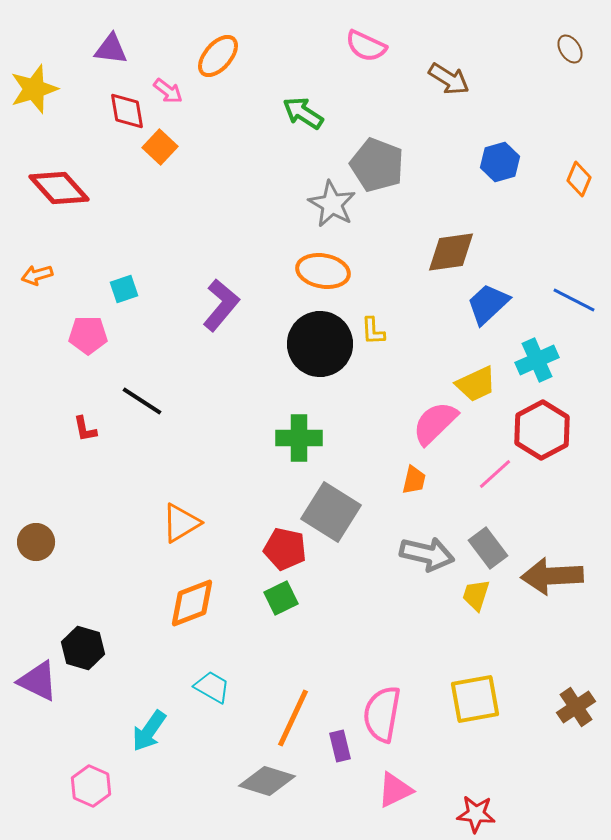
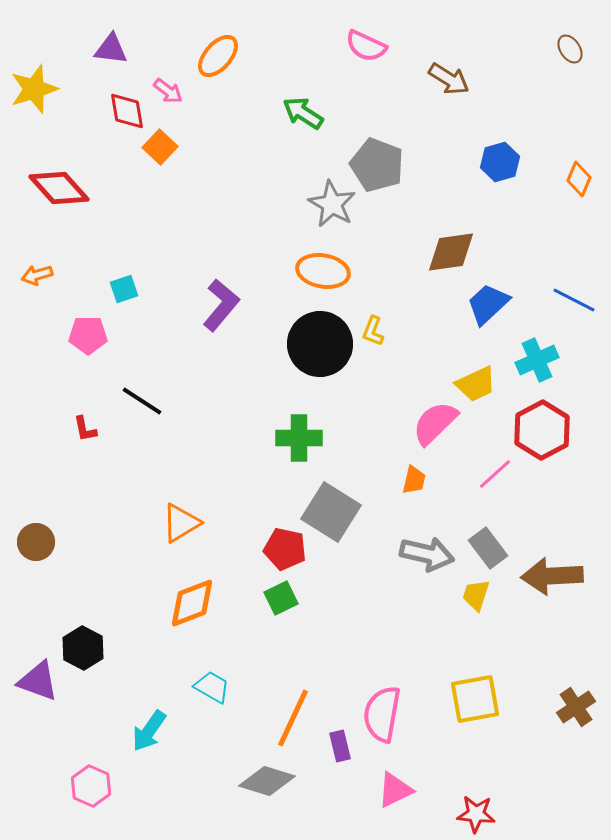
yellow L-shape at (373, 331): rotated 24 degrees clockwise
black hexagon at (83, 648): rotated 12 degrees clockwise
purple triangle at (38, 681): rotated 6 degrees counterclockwise
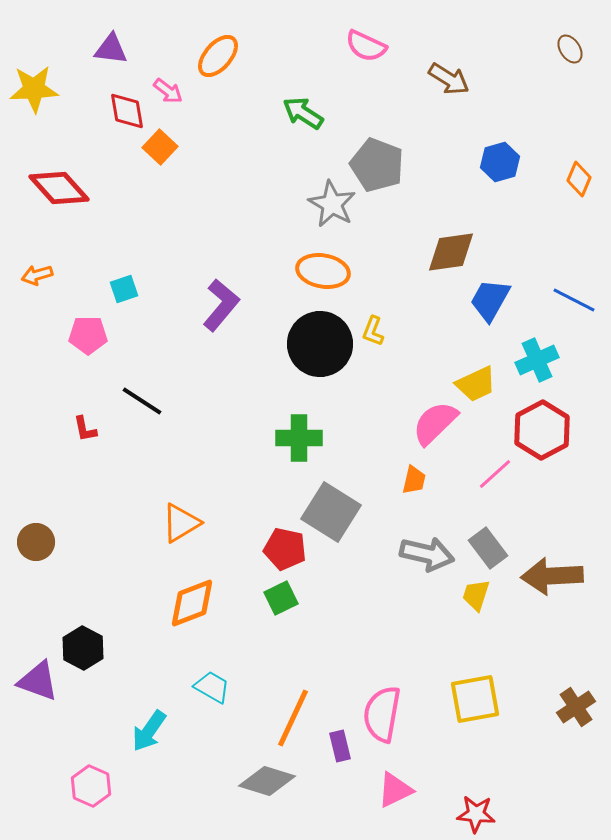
yellow star at (34, 89): rotated 15 degrees clockwise
blue trapezoid at (488, 304): moved 2 px right, 4 px up; rotated 18 degrees counterclockwise
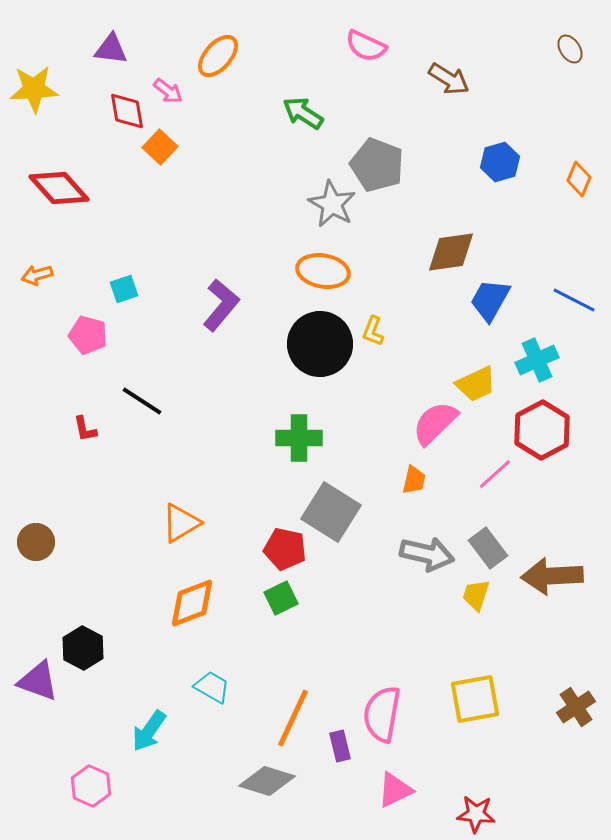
pink pentagon at (88, 335): rotated 15 degrees clockwise
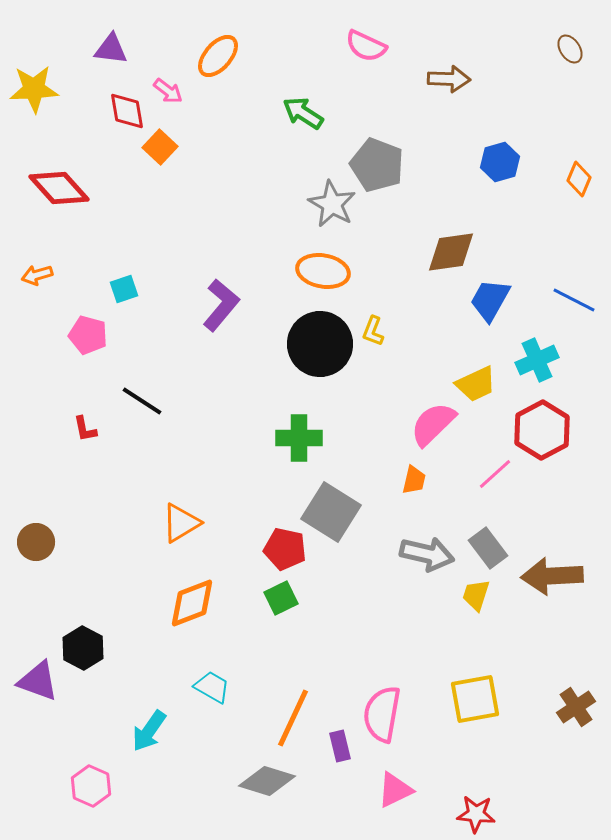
brown arrow at (449, 79): rotated 30 degrees counterclockwise
pink semicircle at (435, 423): moved 2 px left, 1 px down
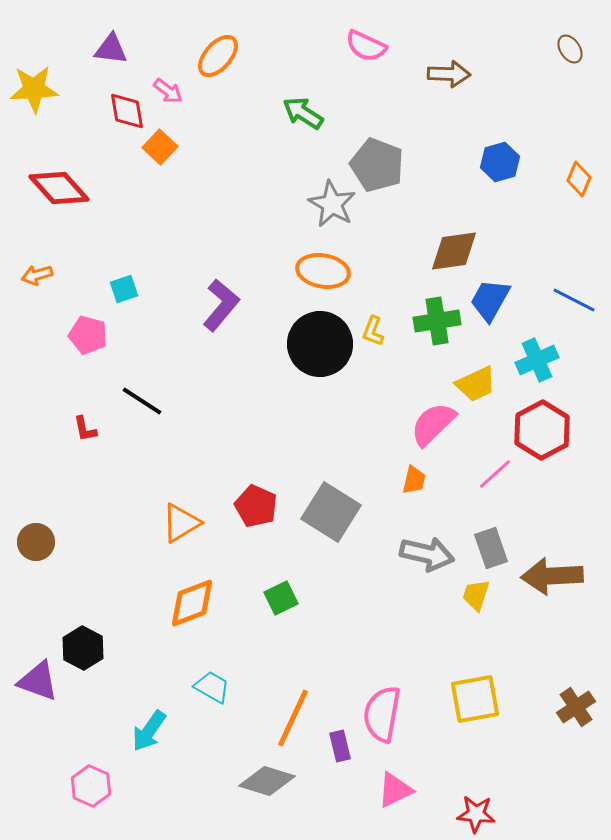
brown arrow at (449, 79): moved 5 px up
brown diamond at (451, 252): moved 3 px right, 1 px up
green cross at (299, 438): moved 138 px right, 117 px up; rotated 9 degrees counterclockwise
gray rectangle at (488, 548): moved 3 px right; rotated 18 degrees clockwise
red pentagon at (285, 549): moved 29 px left, 43 px up; rotated 12 degrees clockwise
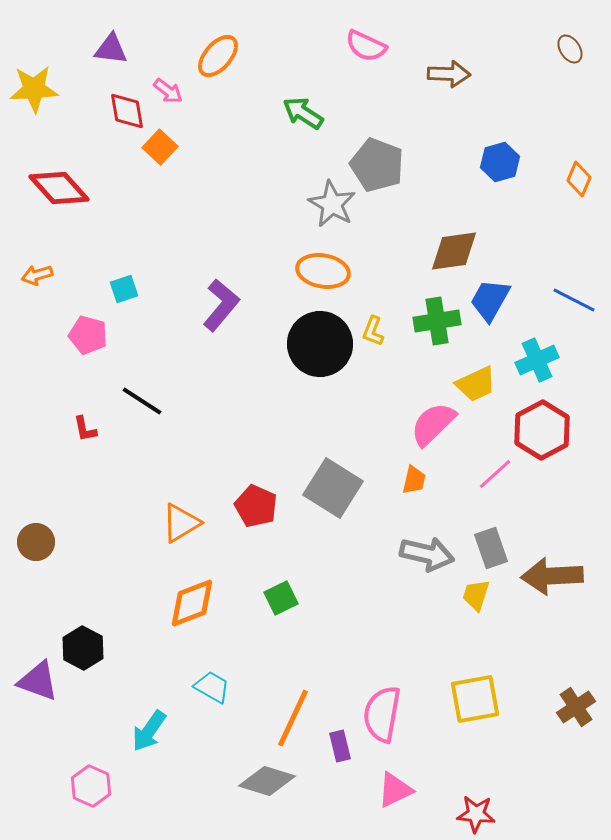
gray square at (331, 512): moved 2 px right, 24 px up
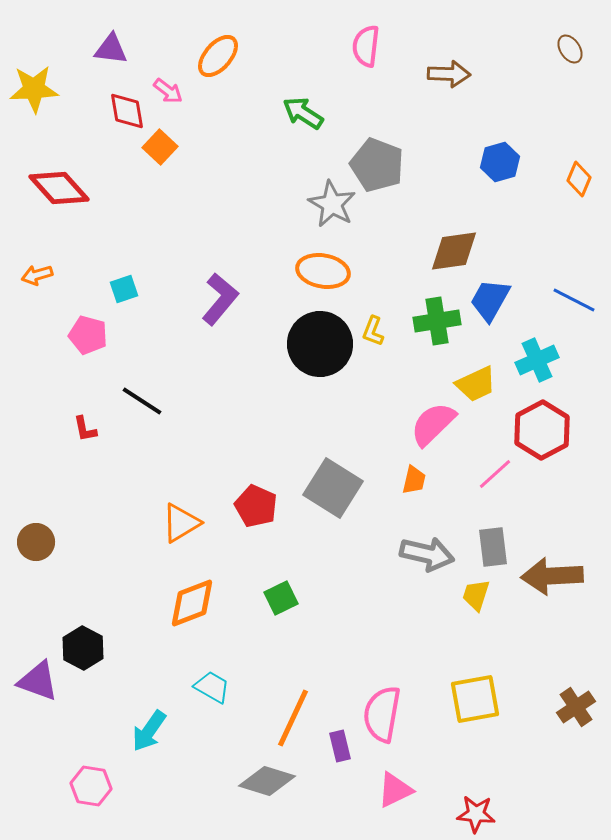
pink semicircle at (366, 46): rotated 72 degrees clockwise
purple L-shape at (221, 305): moved 1 px left, 6 px up
gray rectangle at (491, 548): moved 2 px right, 1 px up; rotated 12 degrees clockwise
pink hexagon at (91, 786): rotated 15 degrees counterclockwise
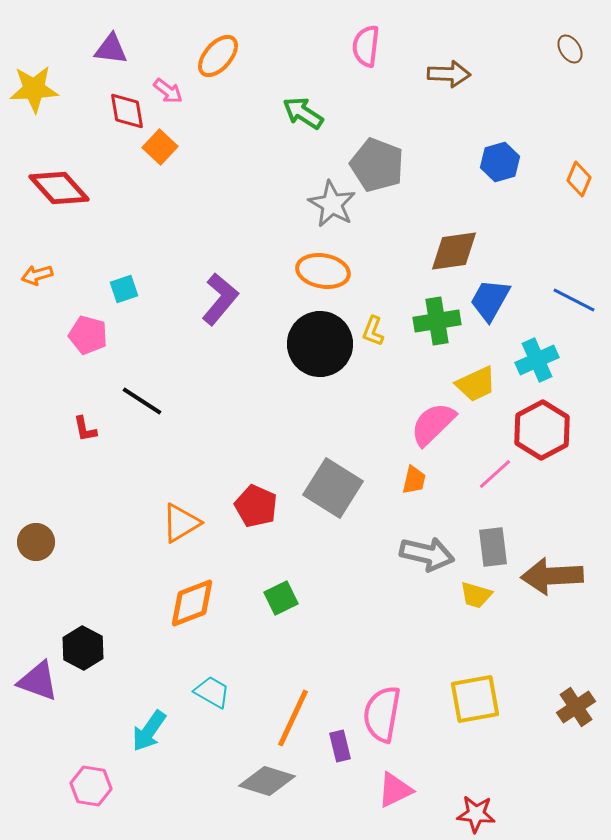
yellow trapezoid at (476, 595): rotated 92 degrees counterclockwise
cyan trapezoid at (212, 687): moved 5 px down
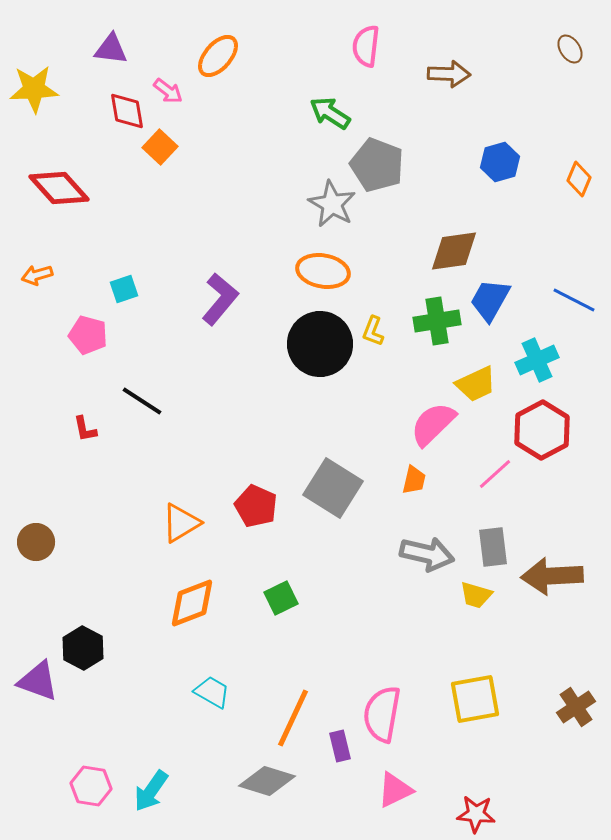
green arrow at (303, 113): moved 27 px right
cyan arrow at (149, 731): moved 2 px right, 60 px down
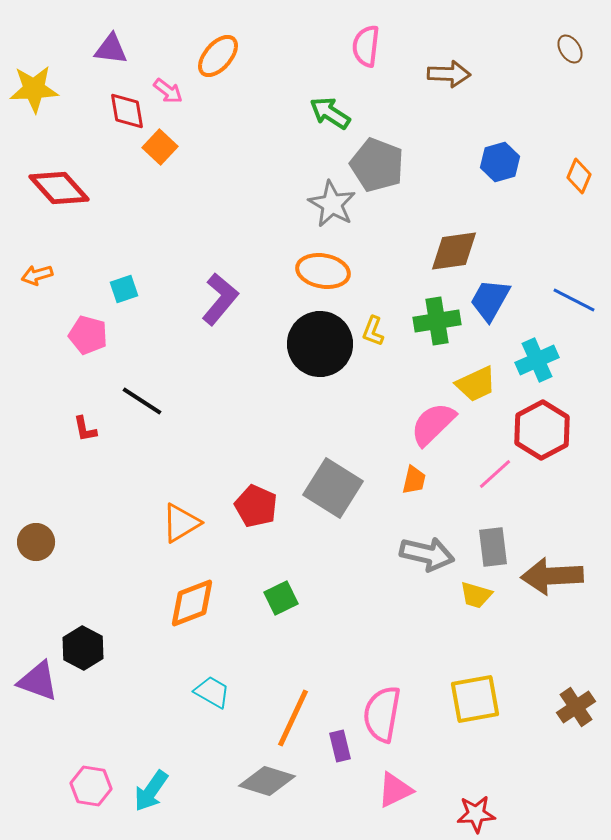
orange diamond at (579, 179): moved 3 px up
red star at (476, 814): rotated 9 degrees counterclockwise
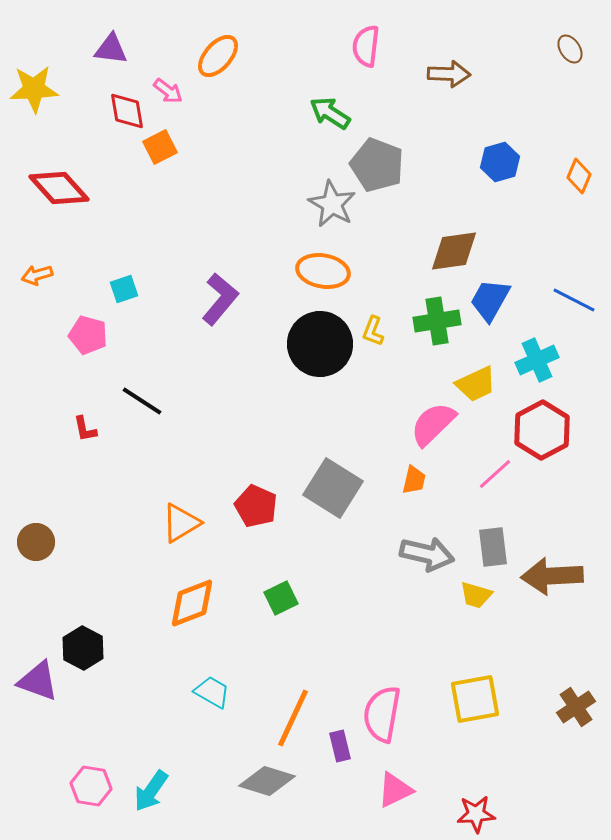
orange square at (160, 147): rotated 20 degrees clockwise
